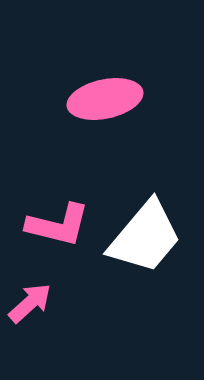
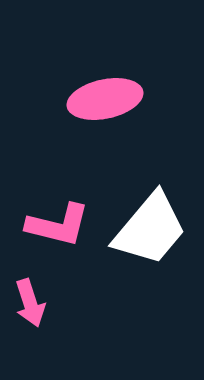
white trapezoid: moved 5 px right, 8 px up
pink arrow: rotated 114 degrees clockwise
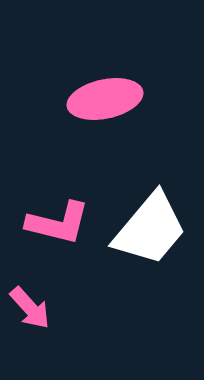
pink L-shape: moved 2 px up
pink arrow: moved 5 px down; rotated 24 degrees counterclockwise
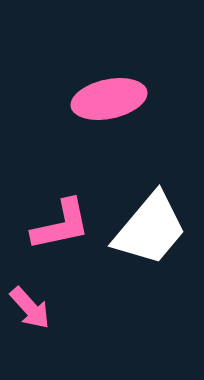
pink ellipse: moved 4 px right
pink L-shape: moved 3 px right, 2 px down; rotated 26 degrees counterclockwise
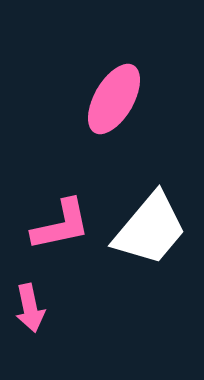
pink ellipse: moved 5 px right; rotated 48 degrees counterclockwise
pink arrow: rotated 30 degrees clockwise
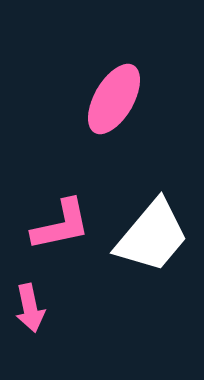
white trapezoid: moved 2 px right, 7 px down
